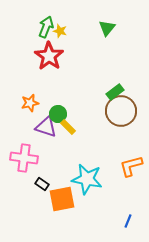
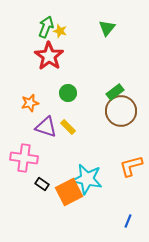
green circle: moved 10 px right, 21 px up
orange square: moved 7 px right, 7 px up; rotated 16 degrees counterclockwise
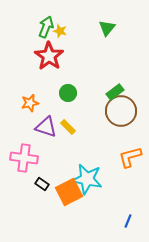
orange L-shape: moved 1 px left, 9 px up
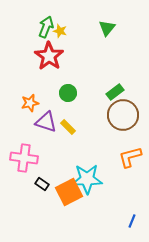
brown circle: moved 2 px right, 4 px down
purple triangle: moved 5 px up
cyan star: rotated 12 degrees counterclockwise
blue line: moved 4 px right
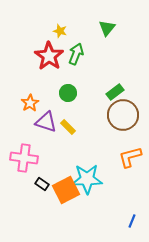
green arrow: moved 30 px right, 27 px down
orange star: rotated 18 degrees counterclockwise
orange square: moved 3 px left, 2 px up
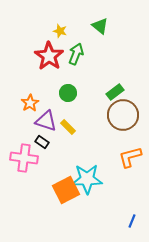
green triangle: moved 7 px left, 2 px up; rotated 30 degrees counterclockwise
purple triangle: moved 1 px up
black rectangle: moved 42 px up
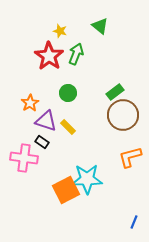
blue line: moved 2 px right, 1 px down
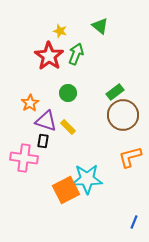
black rectangle: moved 1 px right, 1 px up; rotated 64 degrees clockwise
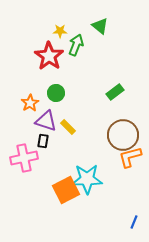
yellow star: rotated 16 degrees counterclockwise
green arrow: moved 9 px up
green circle: moved 12 px left
brown circle: moved 20 px down
pink cross: rotated 20 degrees counterclockwise
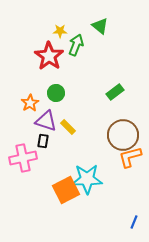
pink cross: moved 1 px left
